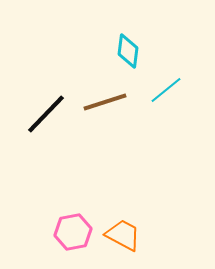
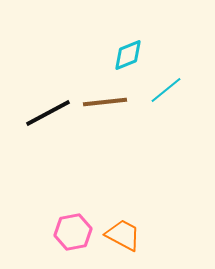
cyan diamond: moved 4 px down; rotated 60 degrees clockwise
brown line: rotated 12 degrees clockwise
black line: moved 2 px right, 1 px up; rotated 18 degrees clockwise
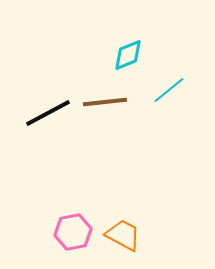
cyan line: moved 3 px right
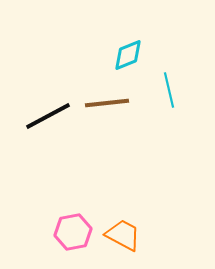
cyan line: rotated 64 degrees counterclockwise
brown line: moved 2 px right, 1 px down
black line: moved 3 px down
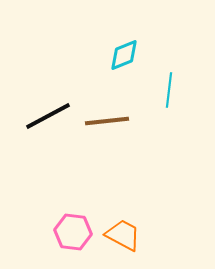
cyan diamond: moved 4 px left
cyan line: rotated 20 degrees clockwise
brown line: moved 18 px down
pink hexagon: rotated 18 degrees clockwise
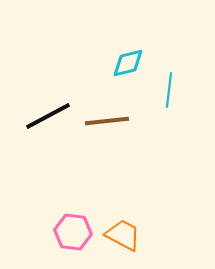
cyan diamond: moved 4 px right, 8 px down; rotated 8 degrees clockwise
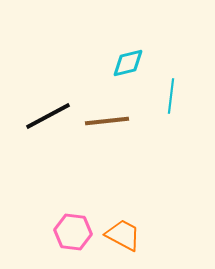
cyan line: moved 2 px right, 6 px down
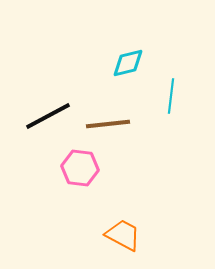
brown line: moved 1 px right, 3 px down
pink hexagon: moved 7 px right, 64 px up
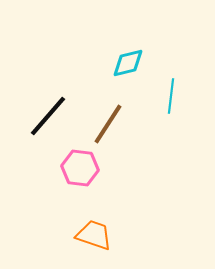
black line: rotated 21 degrees counterclockwise
brown line: rotated 51 degrees counterclockwise
orange trapezoid: moved 29 px left; rotated 9 degrees counterclockwise
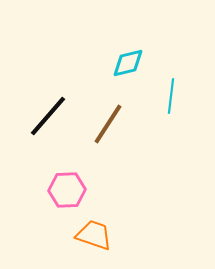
pink hexagon: moved 13 px left, 22 px down; rotated 9 degrees counterclockwise
